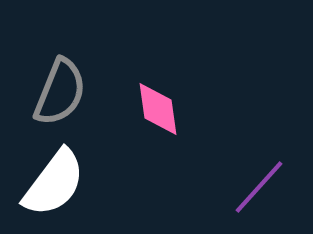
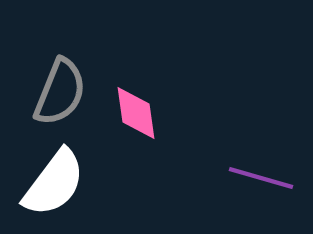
pink diamond: moved 22 px left, 4 px down
purple line: moved 2 px right, 9 px up; rotated 64 degrees clockwise
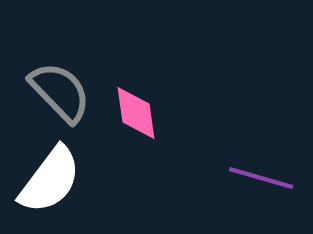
gray semicircle: rotated 66 degrees counterclockwise
white semicircle: moved 4 px left, 3 px up
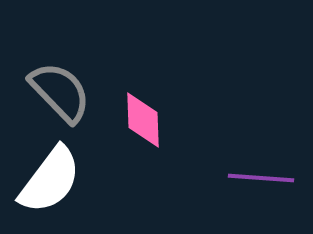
pink diamond: moved 7 px right, 7 px down; rotated 6 degrees clockwise
purple line: rotated 12 degrees counterclockwise
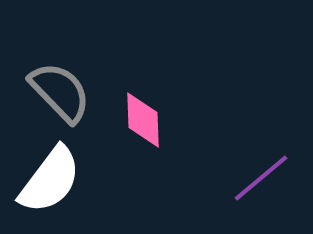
purple line: rotated 44 degrees counterclockwise
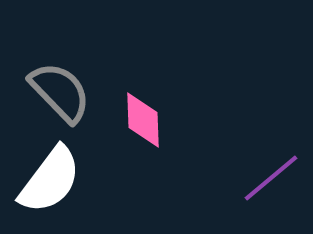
purple line: moved 10 px right
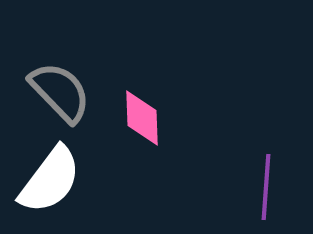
pink diamond: moved 1 px left, 2 px up
purple line: moved 5 px left, 9 px down; rotated 46 degrees counterclockwise
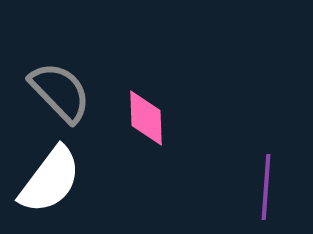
pink diamond: moved 4 px right
